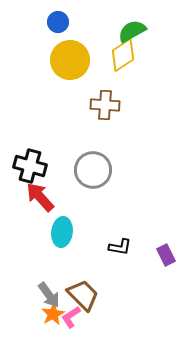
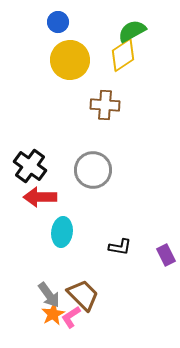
black cross: rotated 20 degrees clockwise
red arrow: rotated 48 degrees counterclockwise
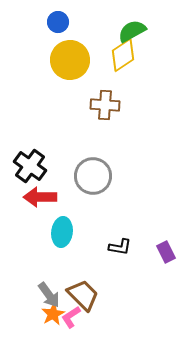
gray circle: moved 6 px down
purple rectangle: moved 3 px up
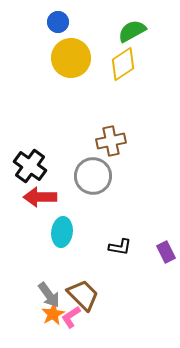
yellow diamond: moved 9 px down
yellow circle: moved 1 px right, 2 px up
brown cross: moved 6 px right, 36 px down; rotated 16 degrees counterclockwise
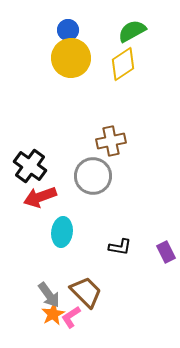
blue circle: moved 10 px right, 8 px down
red arrow: rotated 20 degrees counterclockwise
brown trapezoid: moved 3 px right, 3 px up
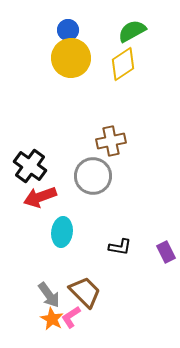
brown trapezoid: moved 1 px left
orange star: moved 1 px left, 5 px down; rotated 15 degrees counterclockwise
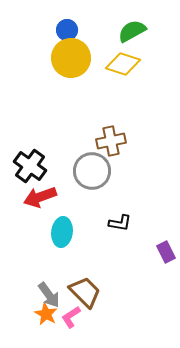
blue circle: moved 1 px left
yellow diamond: rotated 52 degrees clockwise
gray circle: moved 1 px left, 5 px up
black L-shape: moved 24 px up
orange star: moved 6 px left, 5 px up
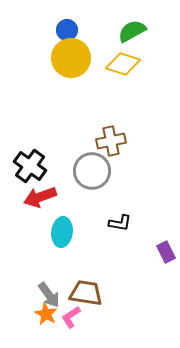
brown trapezoid: moved 1 px right, 1 px down; rotated 36 degrees counterclockwise
